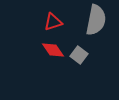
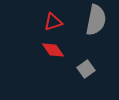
gray square: moved 7 px right, 14 px down; rotated 18 degrees clockwise
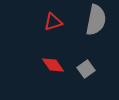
red diamond: moved 15 px down
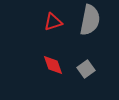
gray semicircle: moved 6 px left
red diamond: rotated 15 degrees clockwise
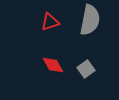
red triangle: moved 3 px left
red diamond: rotated 10 degrees counterclockwise
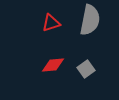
red triangle: moved 1 px right, 1 px down
red diamond: rotated 65 degrees counterclockwise
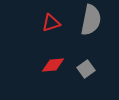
gray semicircle: moved 1 px right
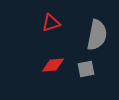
gray semicircle: moved 6 px right, 15 px down
gray square: rotated 24 degrees clockwise
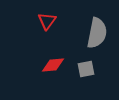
red triangle: moved 4 px left, 2 px up; rotated 36 degrees counterclockwise
gray semicircle: moved 2 px up
